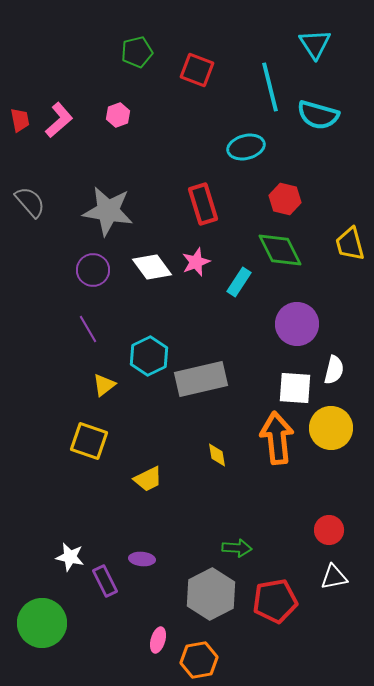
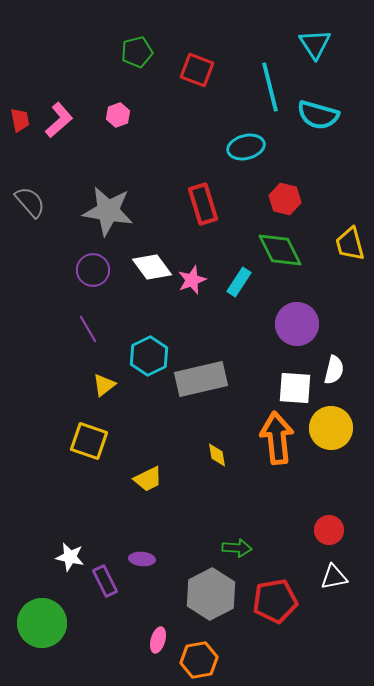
pink star at (196, 262): moved 4 px left, 18 px down
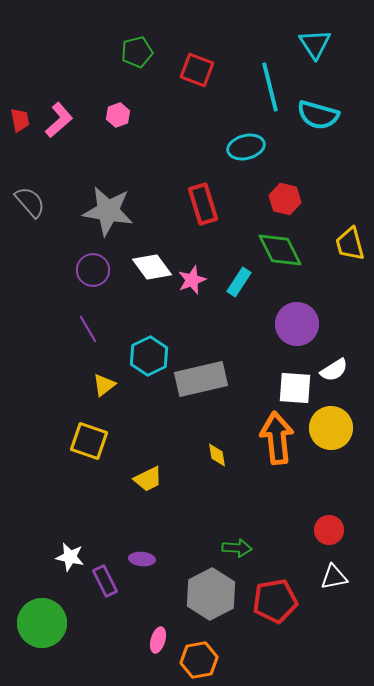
white semicircle at (334, 370): rotated 44 degrees clockwise
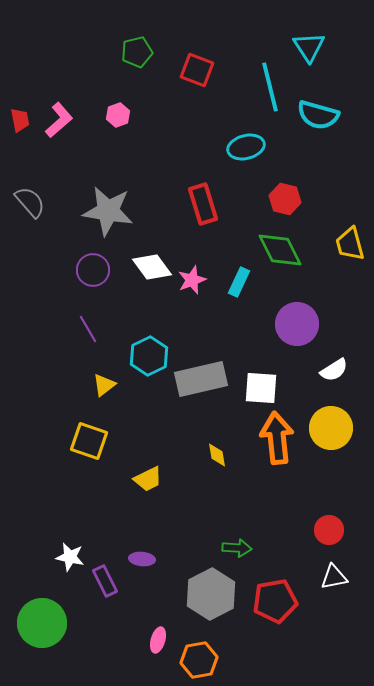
cyan triangle at (315, 44): moved 6 px left, 3 px down
cyan rectangle at (239, 282): rotated 8 degrees counterclockwise
white square at (295, 388): moved 34 px left
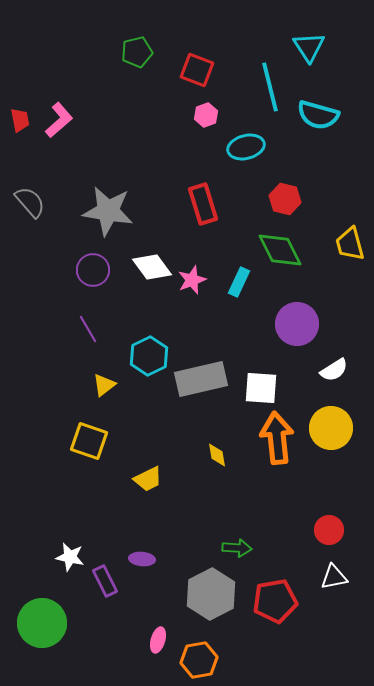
pink hexagon at (118, 115): moved 88 px right
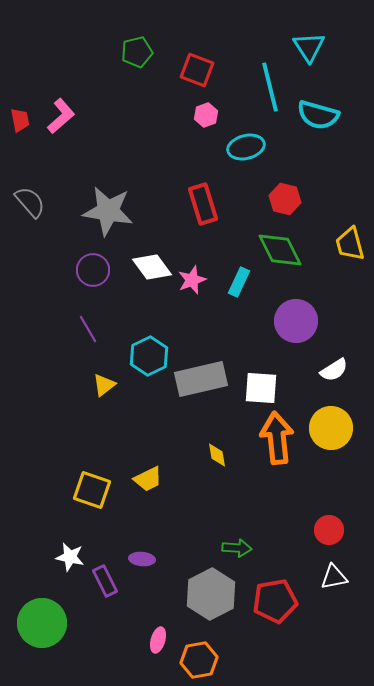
pink L-shape at (59, 120): moved 2 px right, 4 px up
purple circle at (297, 324): moved 1 px left, 3 px up
yellow square at (89, 441): moved 3 px right, 49 px down
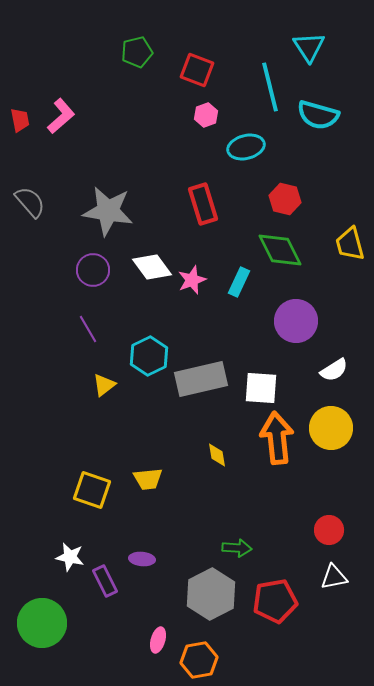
yellow trapezoid at (148, 479): rotated 20 degrees clockwise
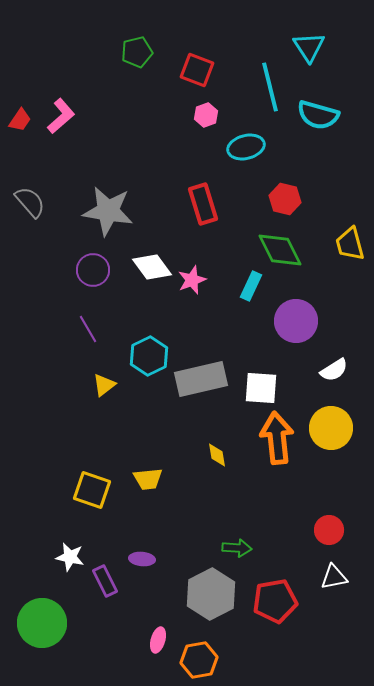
red trapezoid at (20, 120): rotated 45 degrees clockwise
cyan rectangle at (239, 282): moved 12 px right, 4 px down
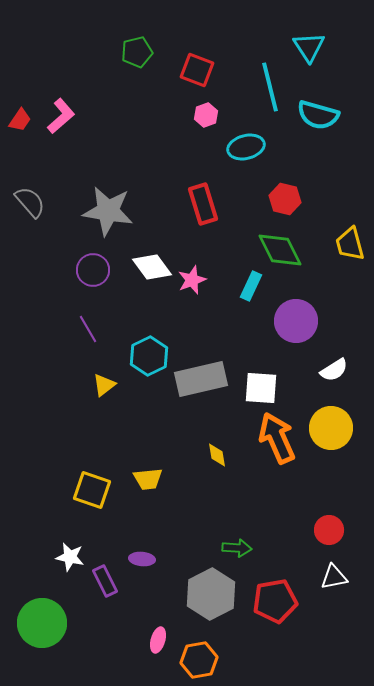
orange arrow at (277, 438): rotated 18 degrees counterclockwise
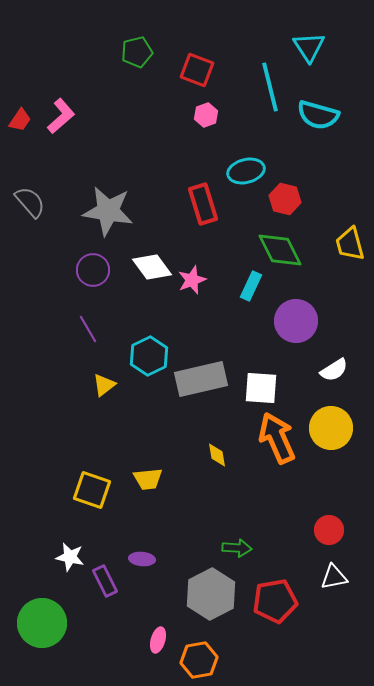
cyan ellipse at (246, 147): moved 24 px down
